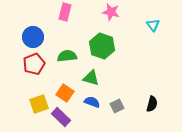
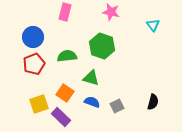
black semicircle: moved 1 px right, 2 px up
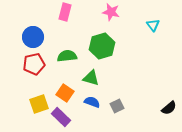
green hexagon: rotated 25 degrees clockwise
red pentagon: rotated 10 degrees clockwise
black semicircle: moved 16 px right, 6 px down; rotated 35 degrees clockwise
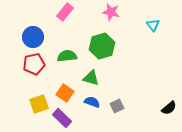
pink rectangle: rotated 24 degrees clockwise
purple rectangle: moved 1 px right, 1 px down
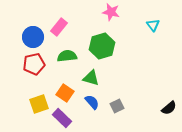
pink rectangle: moved 6 px left, 15 px down
blue semicircle: rotated 28 degrees clockwise
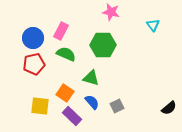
pink rectangle: moved 2 px right, 4 px down; rotated 12 degrees counterclockwise
blue circle: moved 1 px down
green hexagon: moved 1 px right, 1 px up; rotated 15 degrees clockwise
green semicircle: moved 1 px left, 2 px up; rotated 30 degrees clockwise
yellow square: moved 1 px right, 2 px down; rotated 24 degrees clockwise
purple rectangle: moved 10 px right, 2 px up
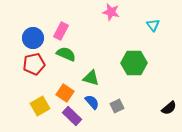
green hexagon: moved 31 px right, 18 px down
yellow square: rotated 36 degrees counterclockwise
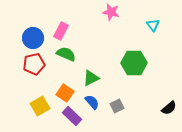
green triangle: rotated 42 degrees counterclockwise
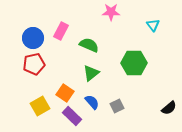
pink star: rotated 12 degrees counterclockwise
green semicircle: moved 23 px right, 9 px up
green triangle: moved 5 px up; rotated 12 degrees counterclockwise
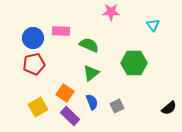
pink rectangle: rotated 66 degrees clockwise
blue semicircle: rotated 21 degrees clockwise
yellow square: moved 2 px left, 1 px down
purple rectangle: moved 2 px left
